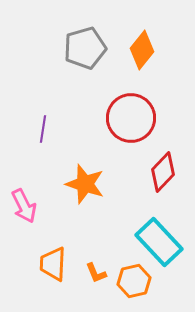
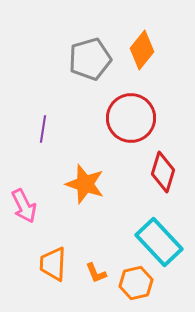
gray pentagon: moved 5 px right, 11 px down
red diamond: rotated 27 degrees counterclockwise
orange hexagon: moved 2 px right, 2 px down
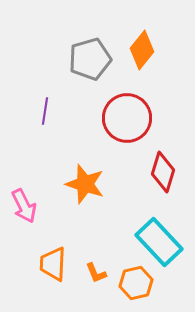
red circle: moved 4 px left
purple line: moved 2 px right, 18 px up
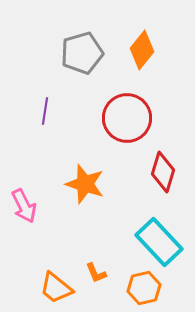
gray pentagon: moved 8 px left, 6 px up
orange trapezoid: moved 3 px right, 24 px down; rotated 54 degrees counterclockwise
orange hexagon: moved 8 px right, 5 px down
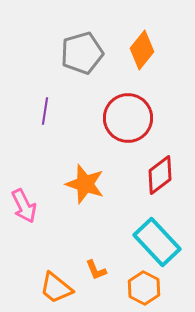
red circle: moved 1 px right
red diamond: moved 3 px left, 3 px down; rotated 36 degrees clockwise
cyan rectangle: moved 2 px left
orange L-shape: moved 3 px up
orange hexagon: rotated 20 degrees counterclockwise
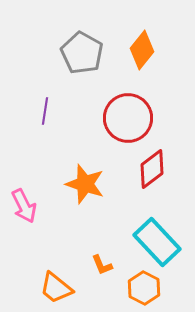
gray pentagon: rotated 27 degrees counterclockwise
red diamond: moved 8 px left, 6 px up
orange L-shape: moved 6 px right, 5 px up
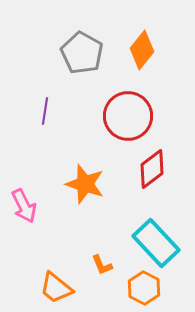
red circle: moved 2 px up
cyan rectangle: moved 1 px left, 1 px down
